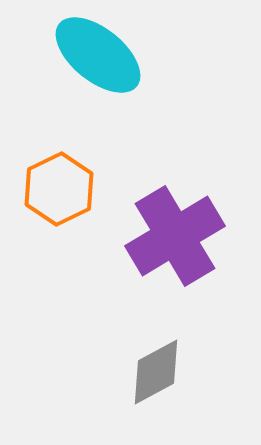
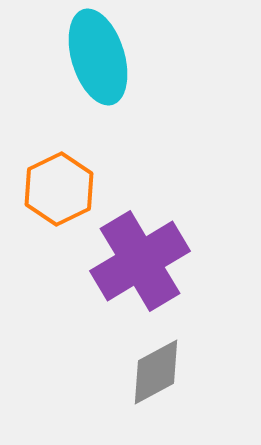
cyan ellipse: moved 2 px down; rotated 34 degrees clockwise
purple cross: moved 35 px left, 25 px down
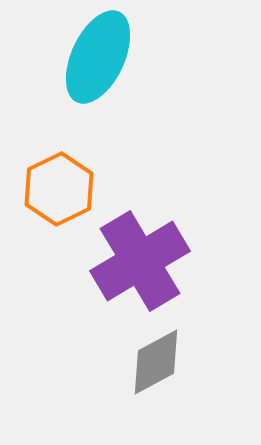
cyan ellipse: rotated 42 degrees clockwise
gray diamond: moved 10 px up
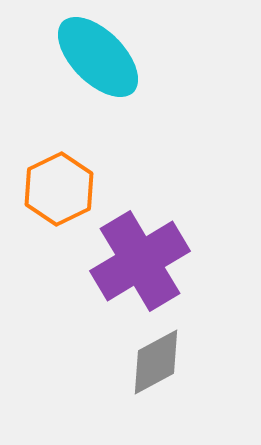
cyan ellipse: rotated 70 degrees counterclockwise
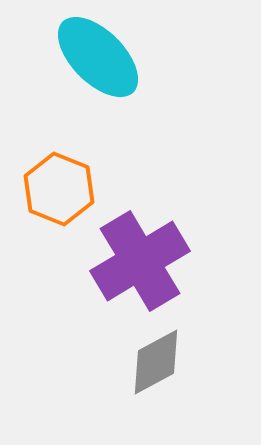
orange hexagon: rotated 12 degrees counterclockwise
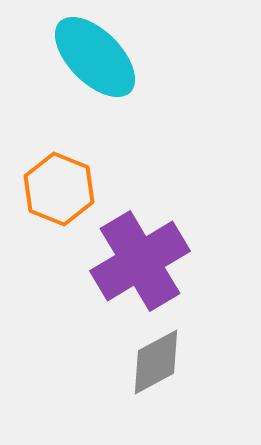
cyan ellipse: moved 3 px left
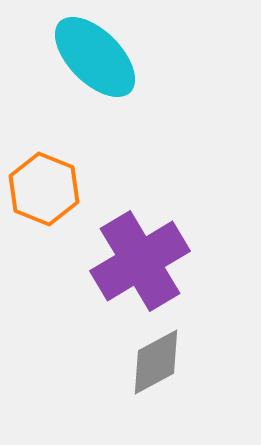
orange hexagon: moved 15 px left
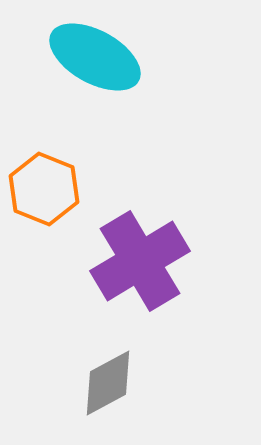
cyan ellipse: rotated 16 degrees counterclockwise
gray diamond: moved 48 px left, 21 px down
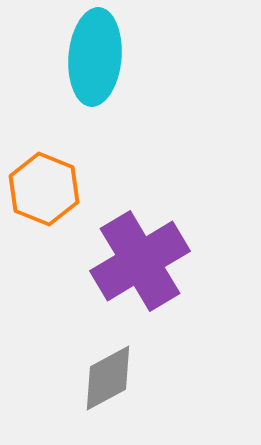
cyan ellipse: rotated 66 degrees clockwise
gray diamond: moved 5 px up
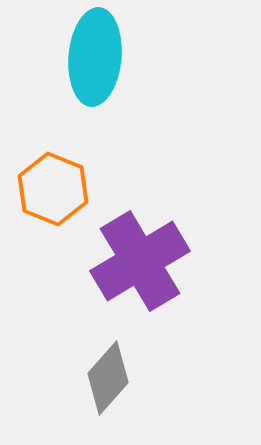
orange hexagon: moved 9 px right
gray diamond: rotated 20 degrees counterclockwise
